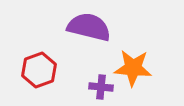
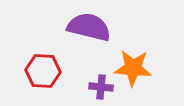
red hexagon: moved 4 px right, 1 px down; rotated 24 degrees clockwise
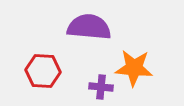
purple semicircle: rotated 9 degrees counterclockwise
orange star: moved 1 px right
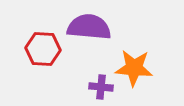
red hexagon: moved 22 px up
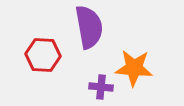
purple semicircle: rotated 75 degrees clockwise
red hexagon: moved 6 px down
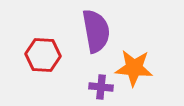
purple semicircle: moved 7 px right, 4 px down
